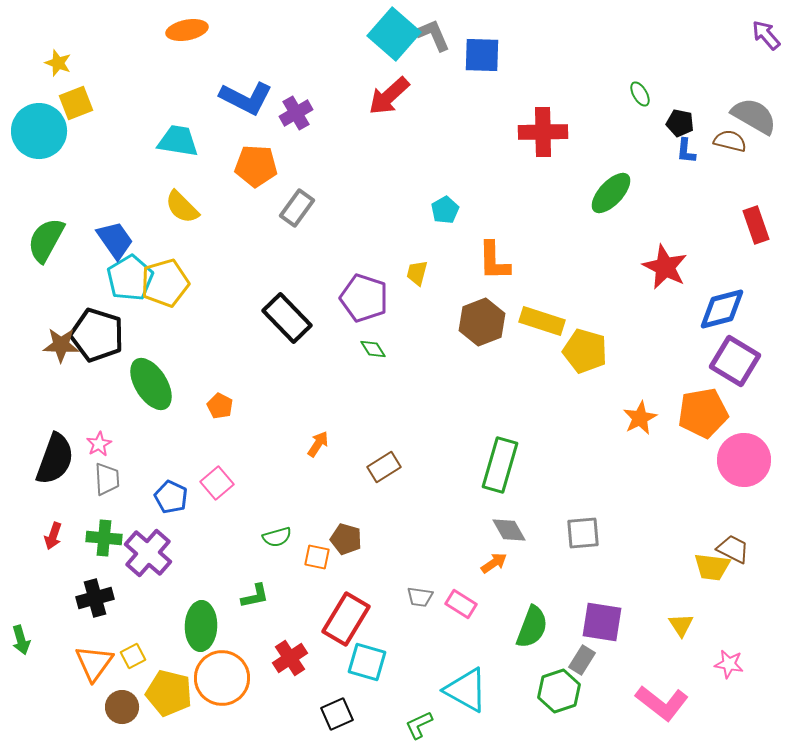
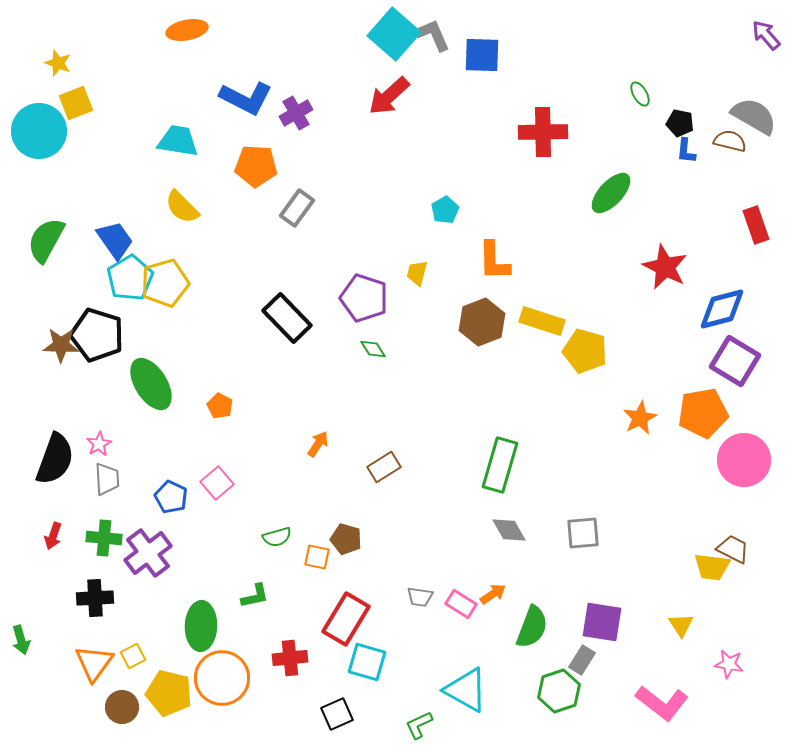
purple cross at (148, 553): rotated 12 degrees clockwise
orange arrow at (494, 563): moved 1 px left, 31 px down
black cross at (95, 598): rotated 12 degrees clockwise
red cross at (290, 658): rotated 28 degrees clockwise
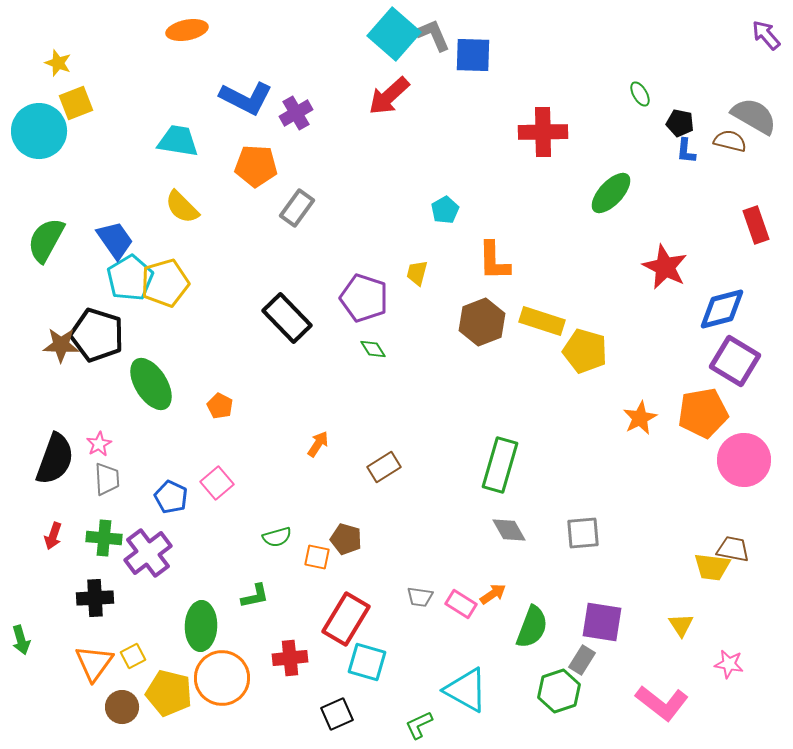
blue square at (482, 55): moved 9 px left
brown trapezoid at (733, 549): rotated 16 degrees counterclockwise
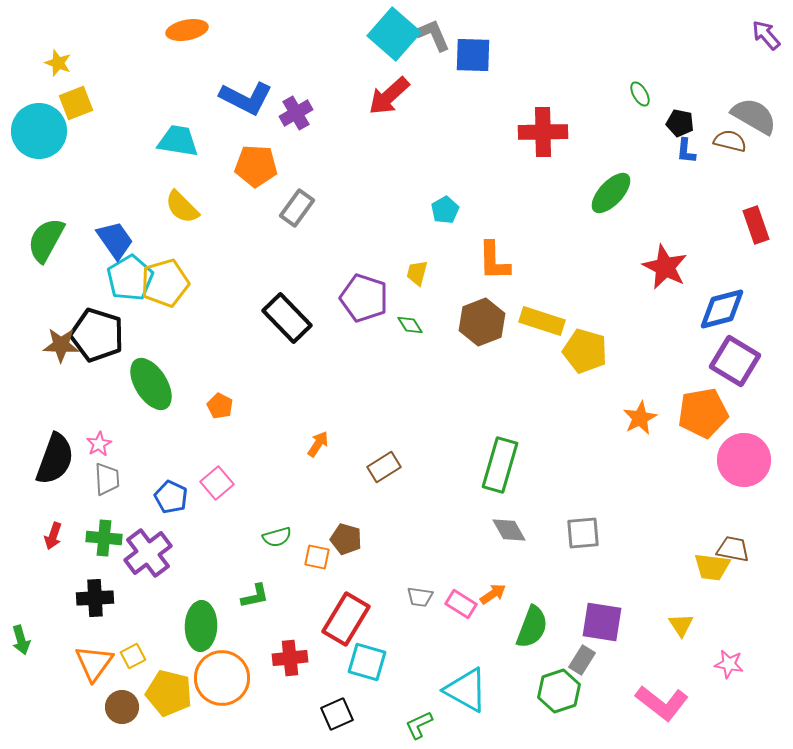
green diamond at (373, 349): moved 37 px right, 24 px up
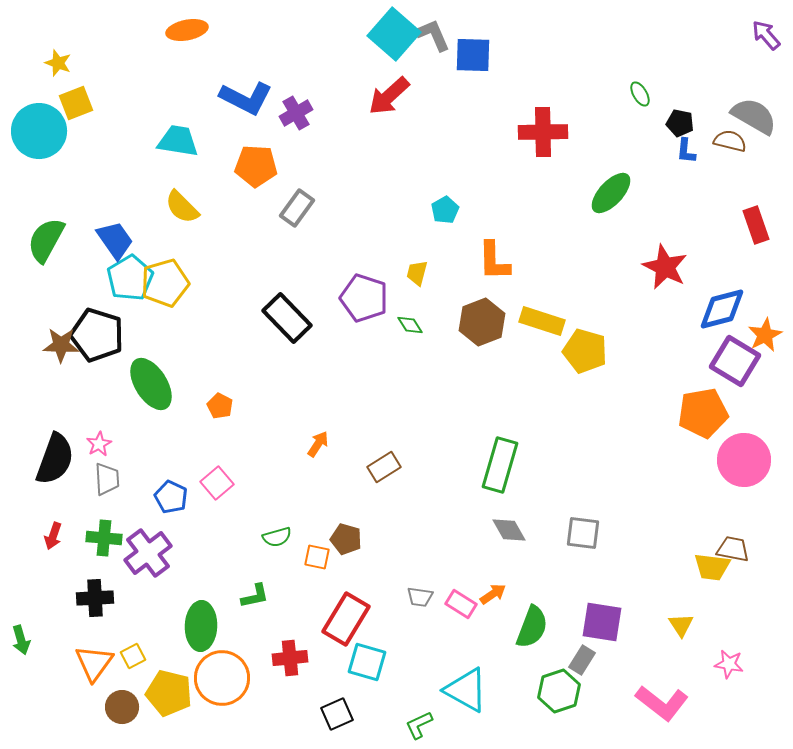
orange star at (640, 418): moved 125 px right, 83 px up
gray square at (583, 533): rotated 12 degrees clockwise
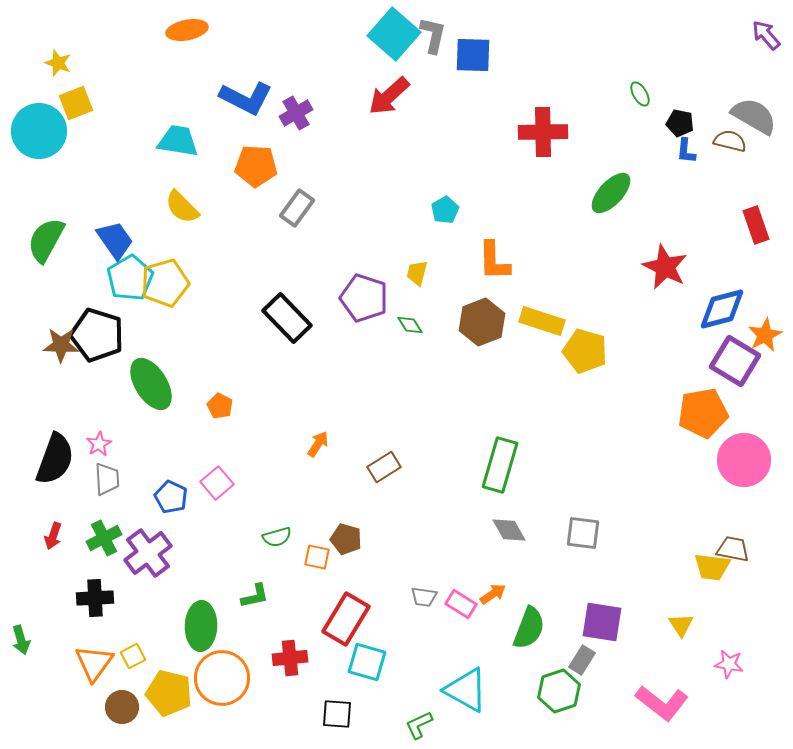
gray L-shape at (433, 35): rotated 36 degrees clockwise
green cross at (104, 538): rotated 32 degrees counterclockwise
gray trapezoid at (420, 597): moved 4 px right
green semicircle at (532, 627): moved 3 px left, 1 px down
black square at (337, 714): rotated 28 degrees clockwise
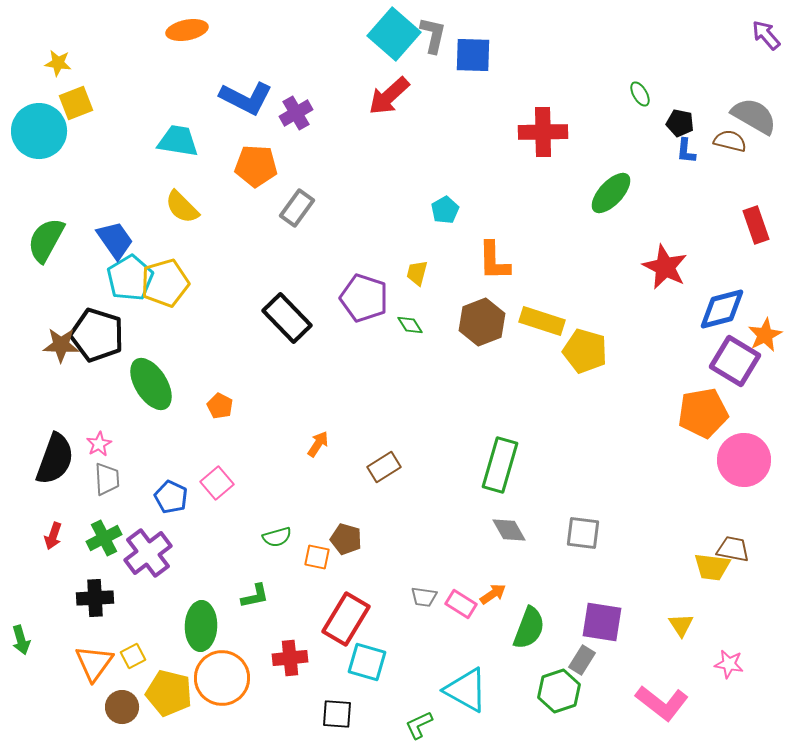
yellow star at (58, 63): rotated 12 degrees counterclockwise
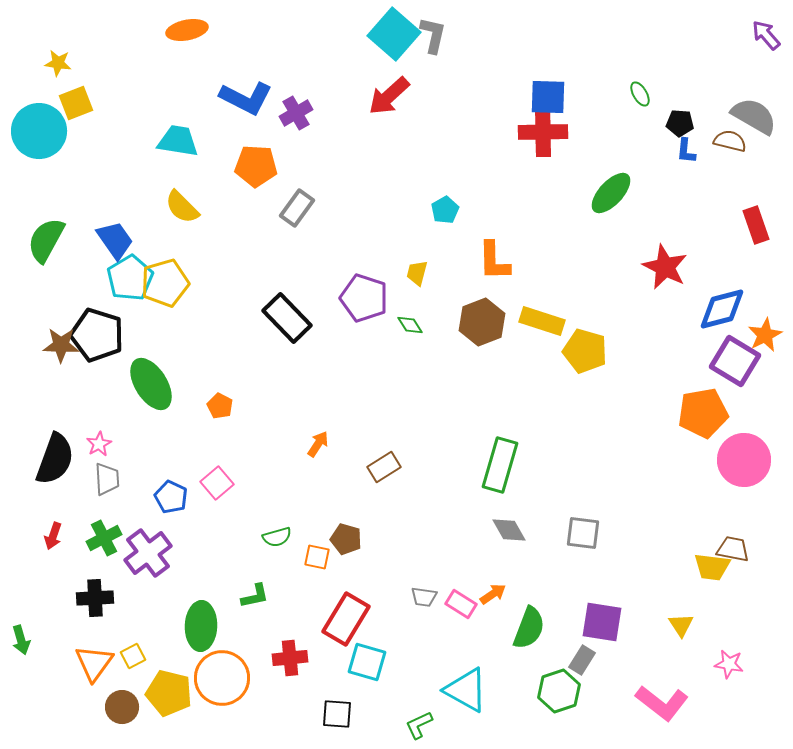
blue square at (473, 55): moved 75 px right, 42 px down
black pentagon at (680, 123): rotated 8 degrees counterclockwise
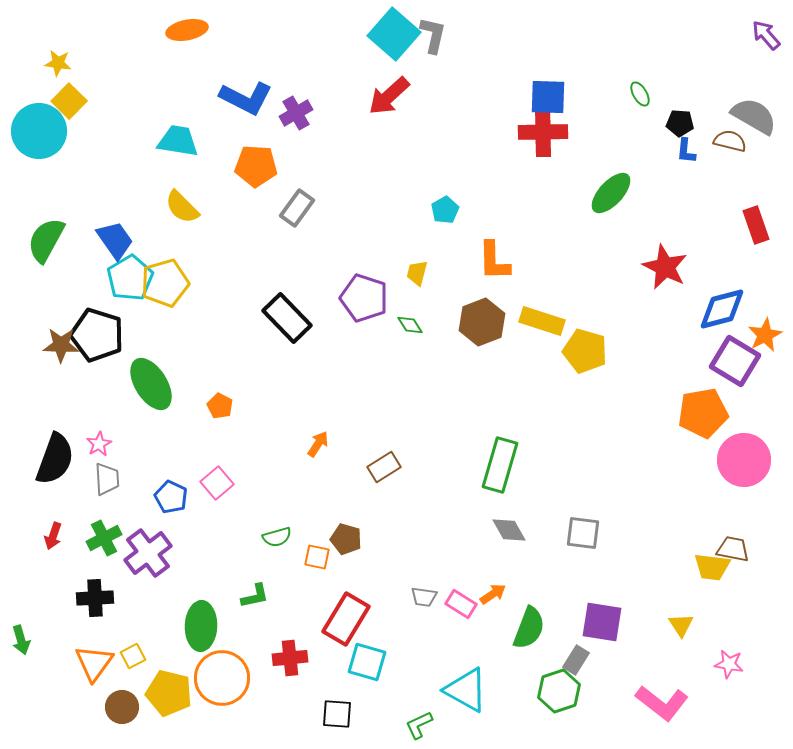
yellow square at (76, 103): moved 7 px left, 2 px up; rotated 24 degrees counterclockwise
gray rectangle at (582, 660): moved 6 px left
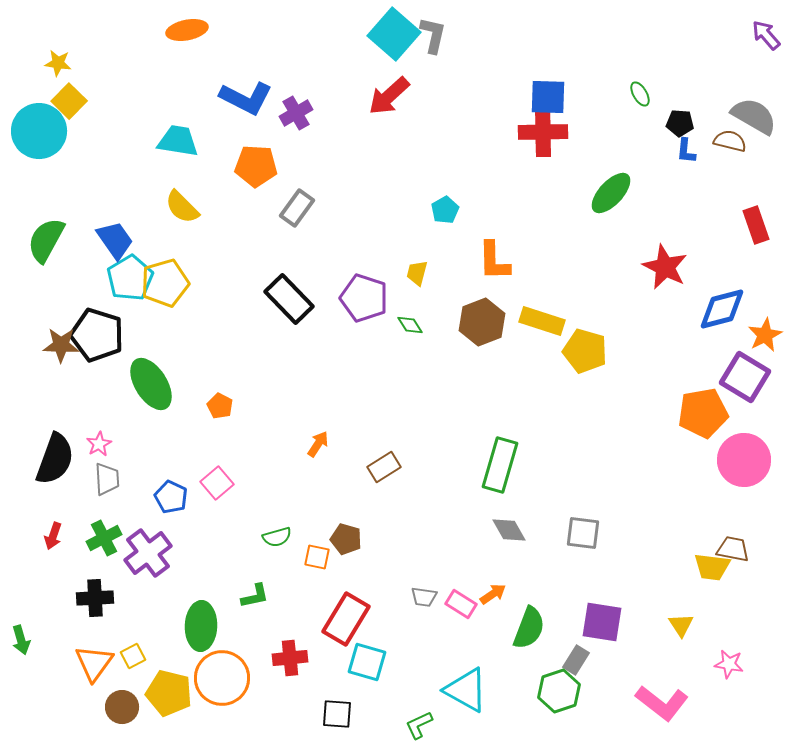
black rectangle at (287, 318): moved 2 px right, 19 px up
purple square at (735, 361): moved 10 px right, 16 px down
